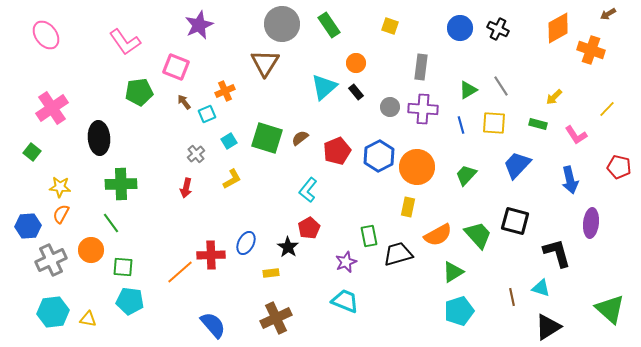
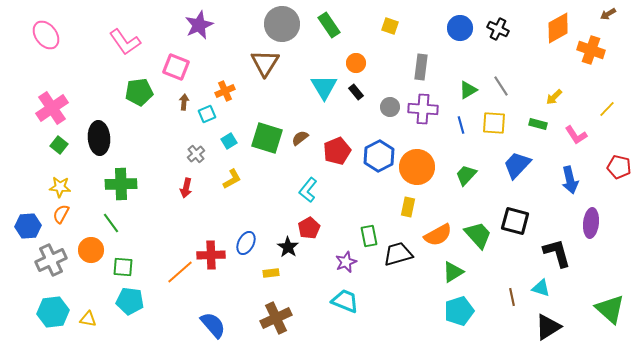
cyan triangle at (324, 87): rotated 20 degrees counterclockwise
brown arrow at (184, 102): rotated 42 degrees clockwise
green square at (32, 152): moved 27 px right, 7 px up
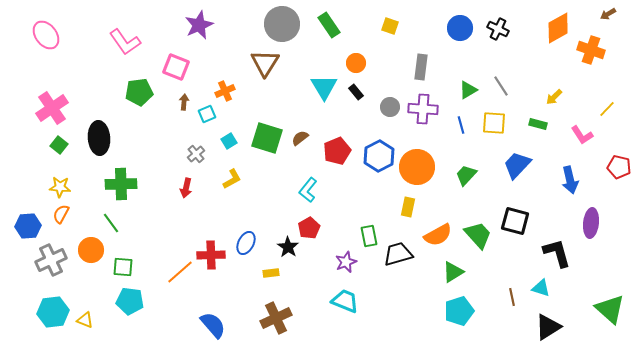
pink L-shape at (576, 135): moved 6 px right
yellow triangle at (88, 319): moved 3 px left, 1 px down; rotated 12 degrees clockwise
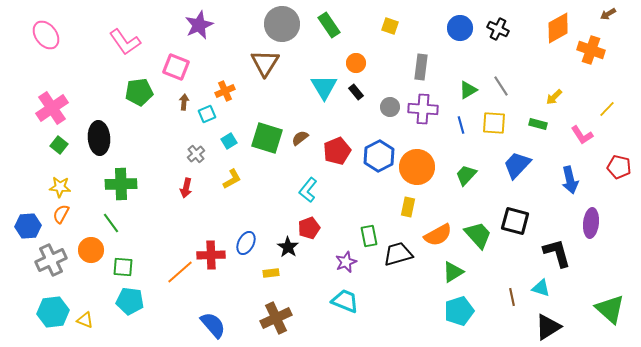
red pentagon at (309, 228): rotated 10 degrees clockwise
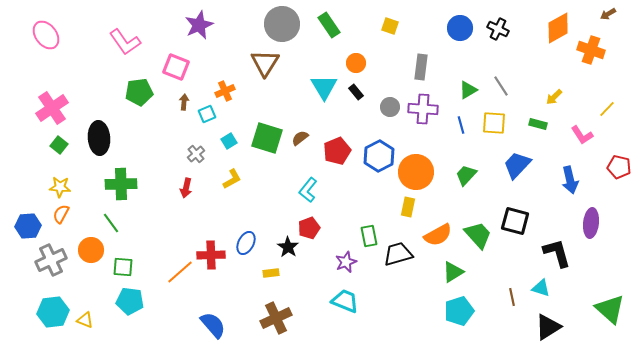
orange circle at (417, 167): moved 1 px left, 5 px down
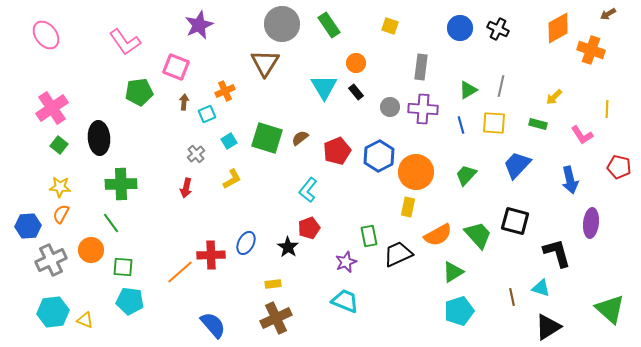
gray line at (501, 86): rotated 45 degrees clockwise
yellow line at (607, 109): rotated 42 degrees counterclockwise
black trapezoid at (398, 254): rotated 8 degrees counterclockwise
yellow rectangle at (271, 273): moved 2 px right, 11 px down
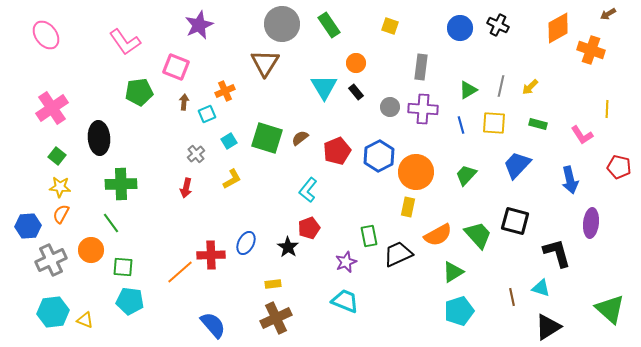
black cross at (498, 29): moved 4 px up
yellow arrow at (554, 97): moved 24 px left, 10 px up
green square at (59, 145): moved 2 px left, 11 px down
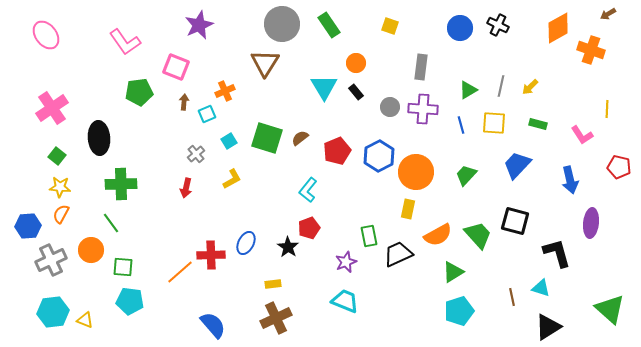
yellow rectangle at (408, 207): moved 2 px down
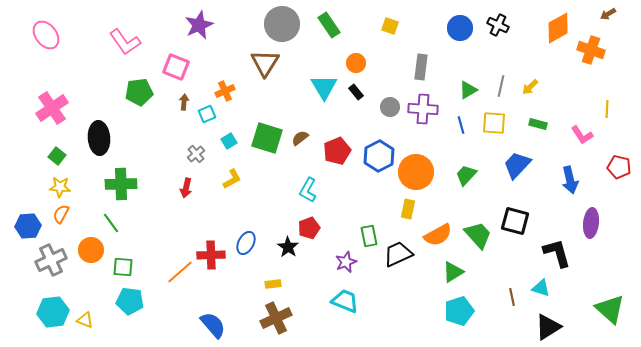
cyan L-shape at (308, 190): rotated 10 degrees counterclockwise
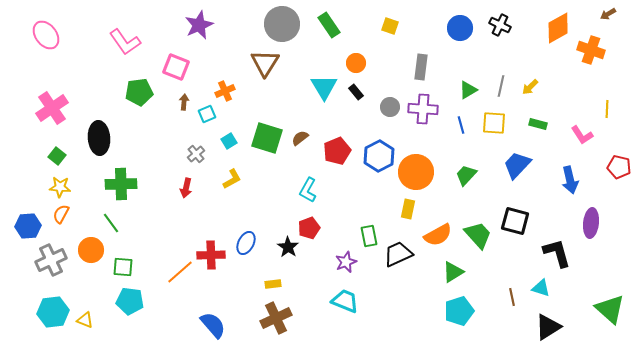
black cross at (498, 25): moved 2 px right
